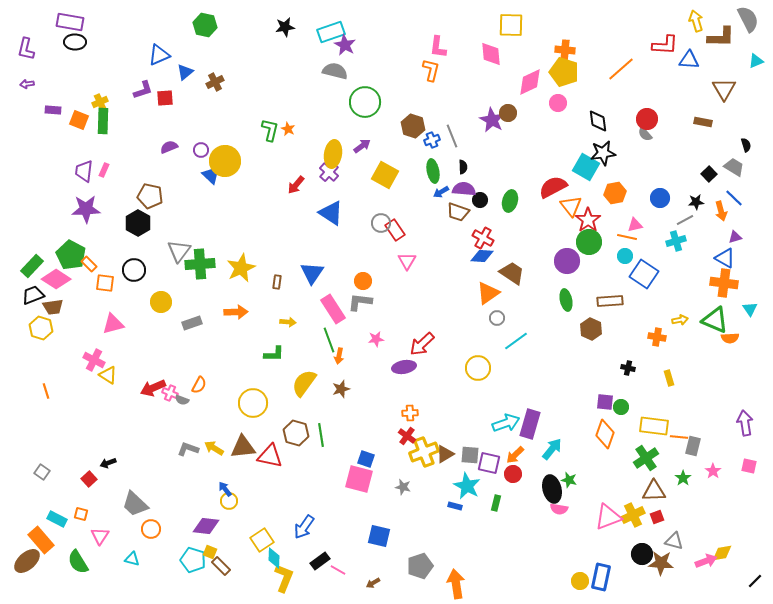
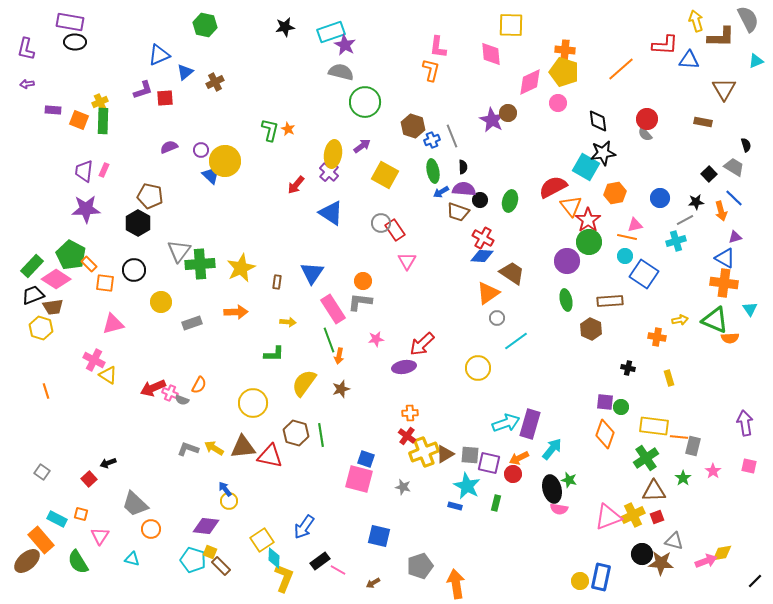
gray semicircle at (335, 71): moved 6 px right, 1 px down
orange arrow at (515, 455): moved 4 px right, 3 px down; rotated 18 degrees clockwise
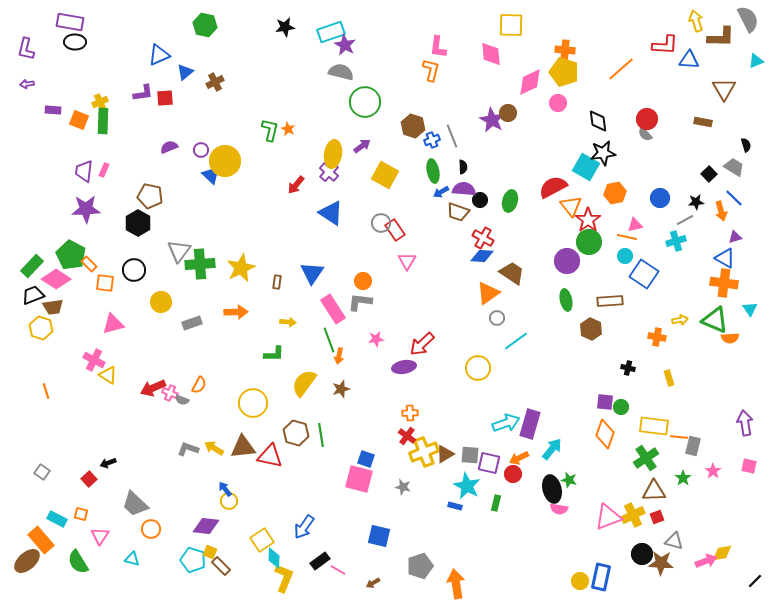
purple L-shape at (143, 90): moved 3 px down; rotated 10 degrees clockwise
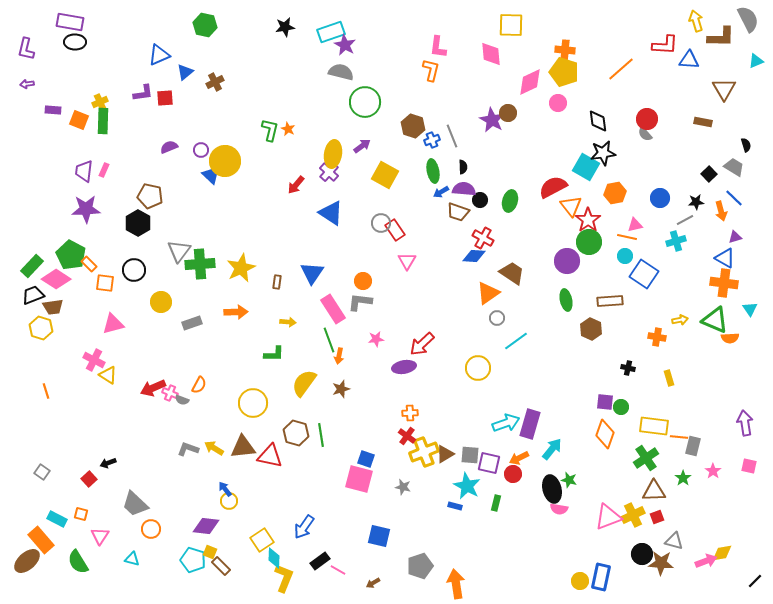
blue diamond at (482, 256): moved 8 px left
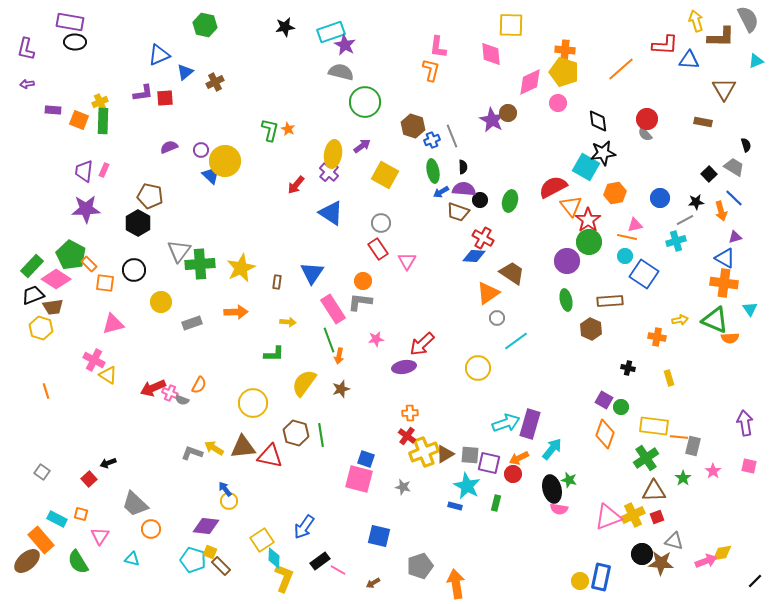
red rectangle at (395, 230): moved 17 px left, 19 px down
purple square at (605, 402): moved 1 px left, 2 px up; rotated 24 degrees clockwise
gray L-shape at (188, 449): moved 4 px right, 4 px down
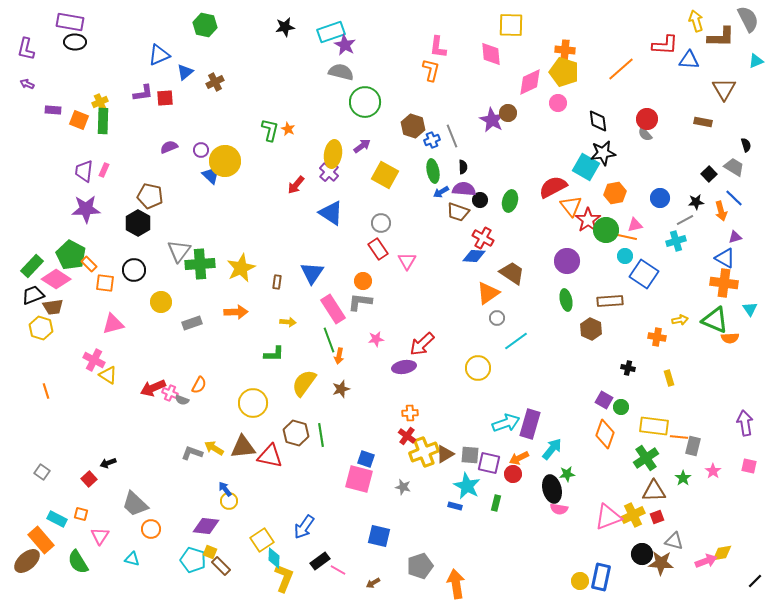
purple arrow at (27, 84): rotated 32 degrees clockwise
green circle at (589, 242): moved 17 px right, 12 px up
green star at (569, 480): moved 2 px left, 6 px up; rotated 21 degrees counterclockwise
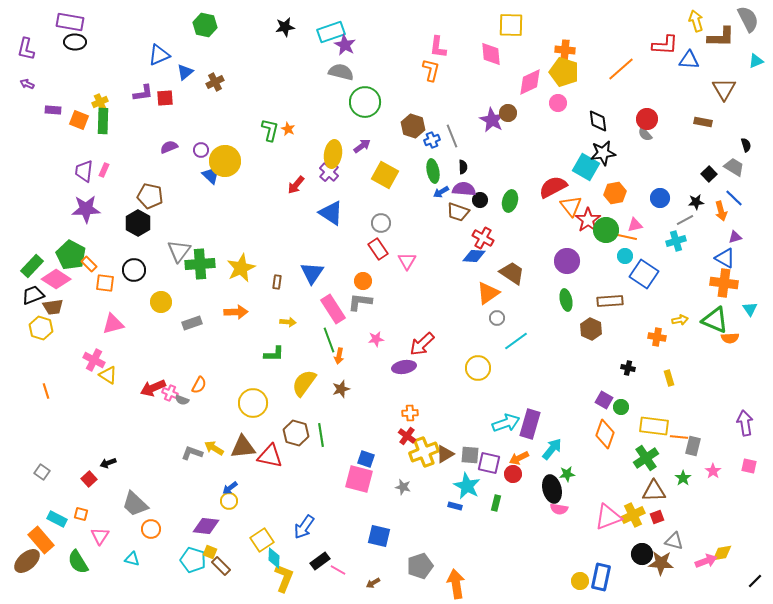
blue arrow at (225, 489): moved 5 px right, 1 px up; rotated 91 degrees counterclockwise
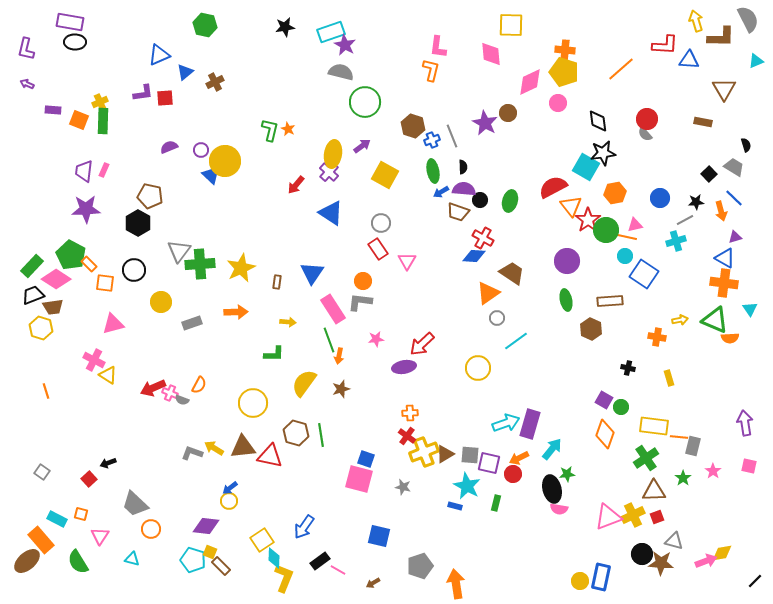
purple star at (492, 120): moved 7 px left, 3 px down
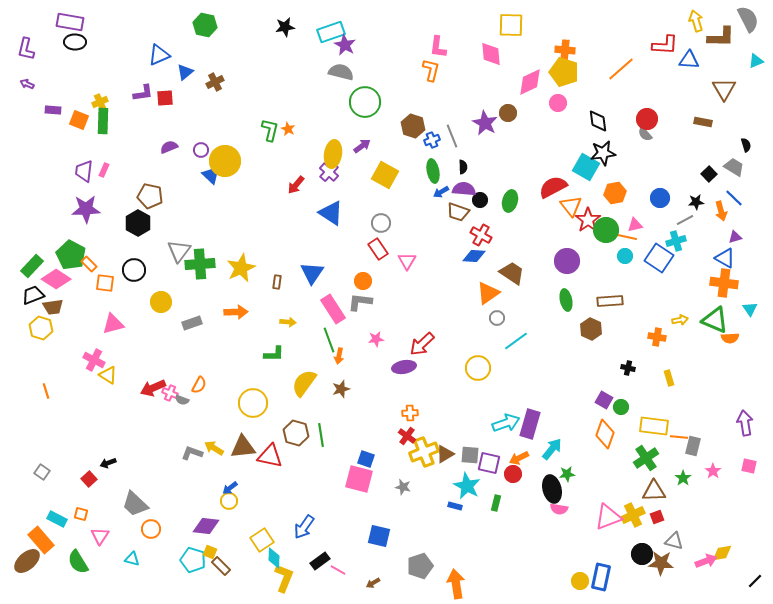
red cross at (483, 238): moved 2 px left, 3 px up
blue square at (644, 274): moved 15 px right, 16 px up
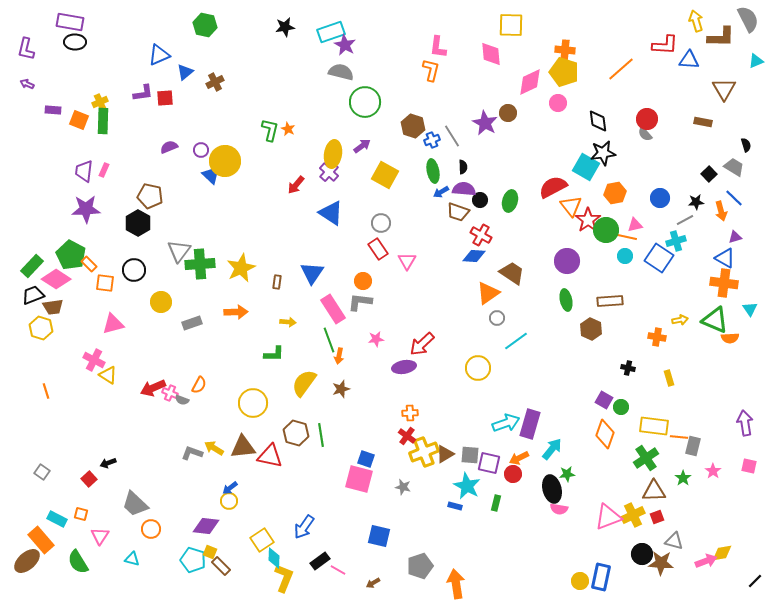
gray line at (452, 136): rotated 10 degrees counterclockwise
